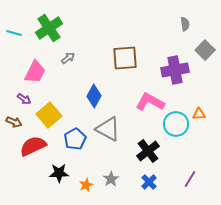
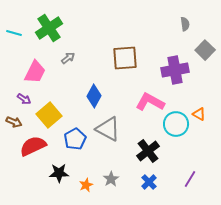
orange triangle: rotated 32 degrees clockwise
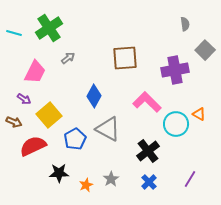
pink L-shape: moved 3 px left; rotated 16 degrees clockwise
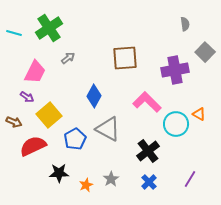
gray square: moved 2 px down
purple arrow: moved 3 px right, 2 px up
